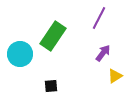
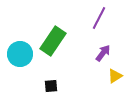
green rectangle: moved 5 px down
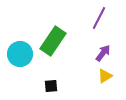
yellow triangle: moved 10 px left
